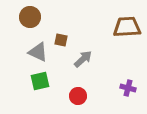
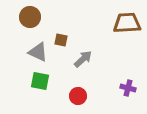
brown trapezoid: moved 4 px up
green square: rotated 24 degrees clockwise
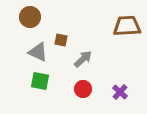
brown trapezoid: moved 3 px down
purple cross: moved 8 px left, 4 px down; rotated 28 degrees clockwise
red circle: moved 5 px right, 7 px up
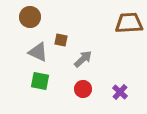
brown trapezoid: moved 2 px right, 3 px up
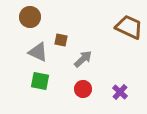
brown trapezoid: moved 4 px down; rotated 28 degrees clockwise
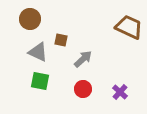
brown circle: moved 2 px down
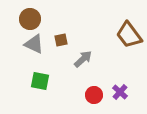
brown trapezoid: moved 8 px down; rotated 152 degrees counterclockwise
brown square: rotated 24 degrees counterclockwise
gray triangle: moved 4 px left, 8 px up
red circle: moved 11 px right, 6 px down
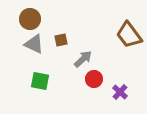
red circle: moved 16 px up
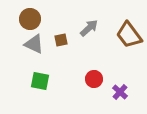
gray arrow: moved 6 px right, 31 px up
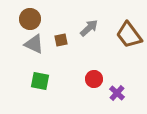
purple cross: moved 3 px left, 1 px down
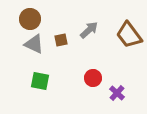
gray arrow: moved 2 px down
red circle: moved 1 px left, 1 px up
